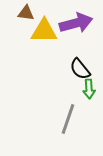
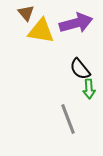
brown triangle: rotated 42 degrees clockwise
yellow triangle: moved 3 px left; rotated 8 degrees clockwise
gray line: rotated 40 degrees counterclockwise
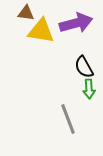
brown triangle: rotated 42 degrees counterclockwise
black semicircle: moved 4 px right, 2 px up; rotated 10 degrees clockwise
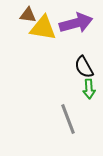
brown triangle: moved 2 px right, 2 px down
yellow triangle: moved 2 px right, 3 px up
